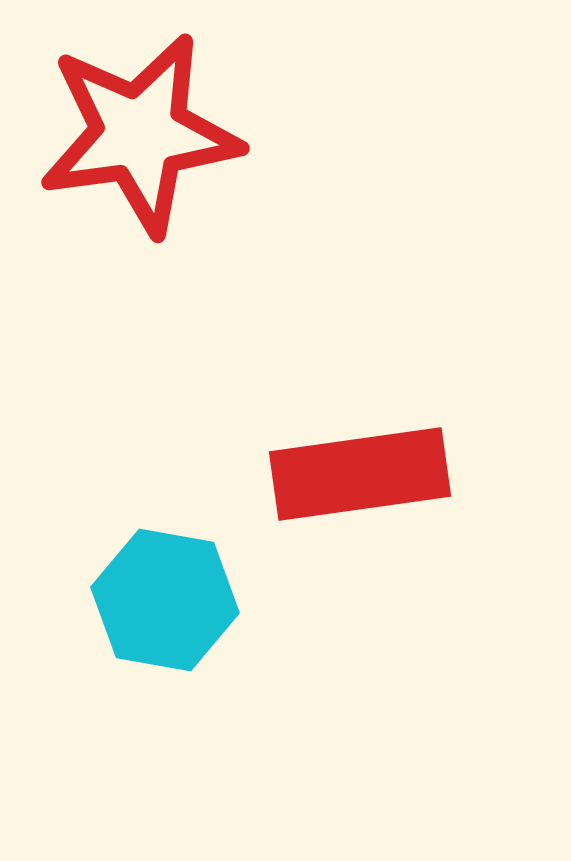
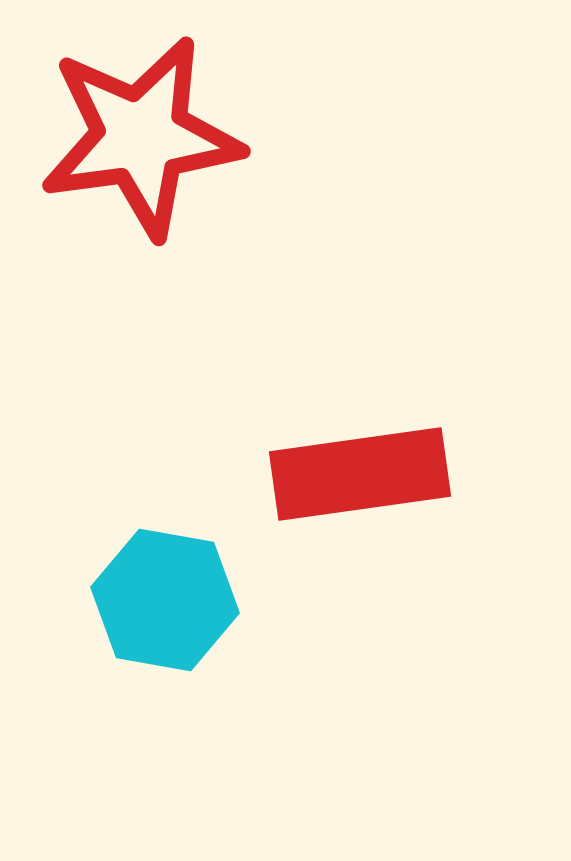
red star: moved 1 px right, 3 px down
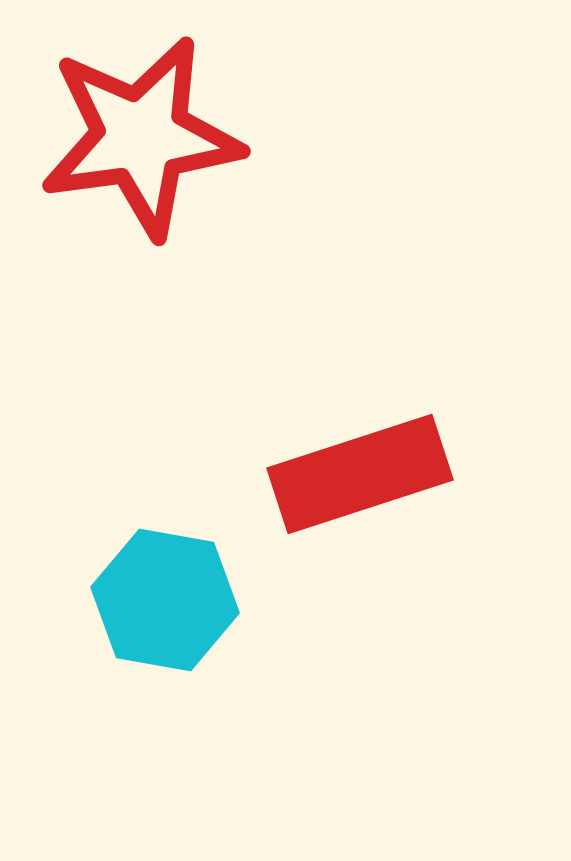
red rectangle: rotated 10 degrees counterclockwise
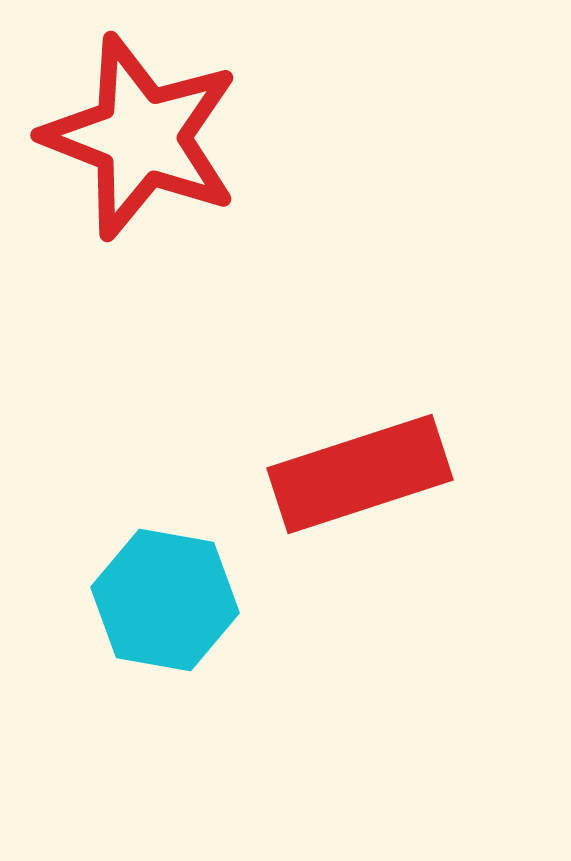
red star: rotated 29 degrees clockwise
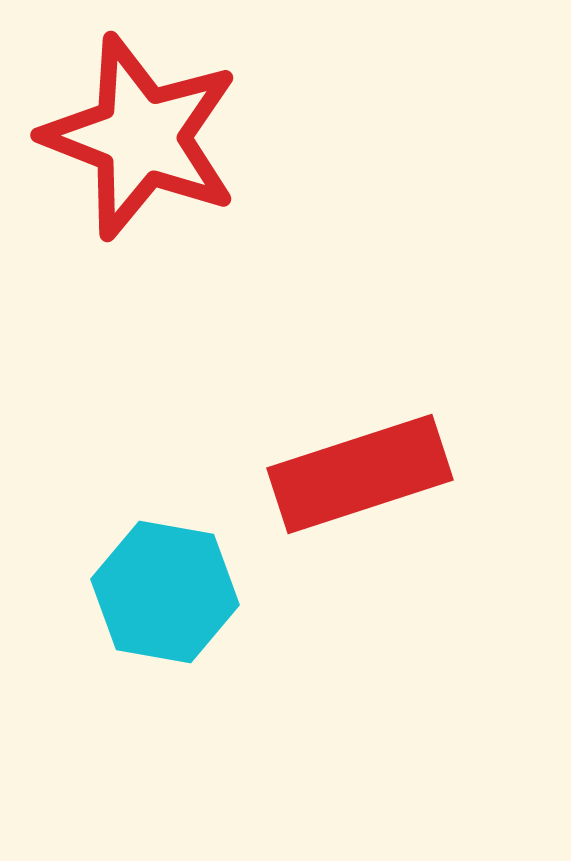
cyan hexagon: moved 8 px up
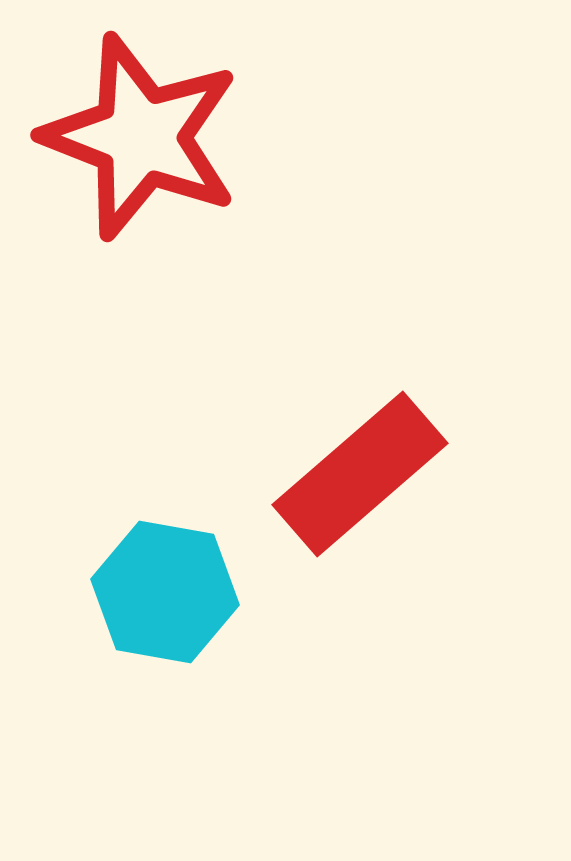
red rectangle: rotated 23 degrees counterclockwise
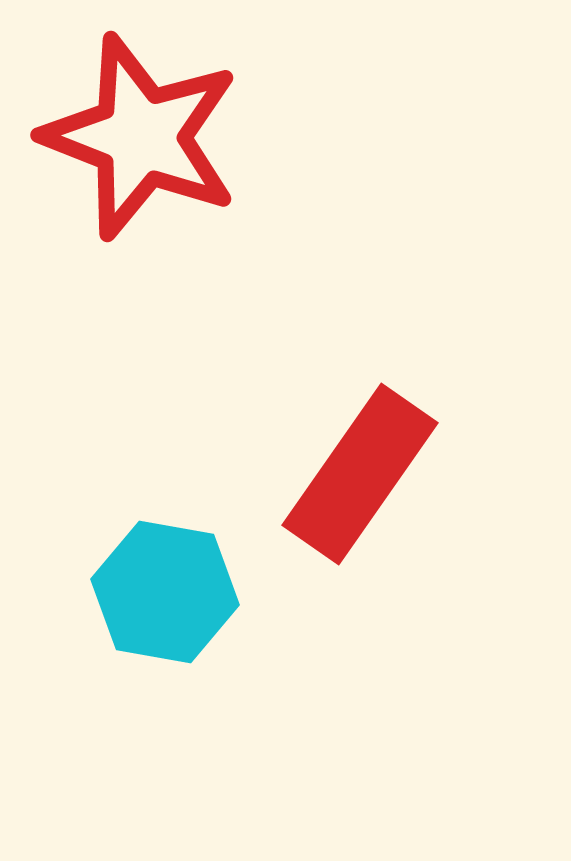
red rectangle: rotated 14 degrees counterclockwise
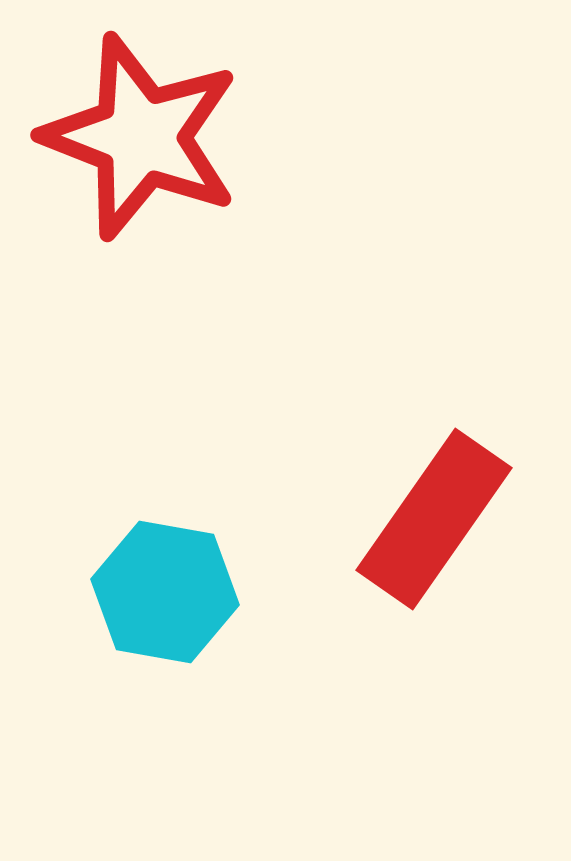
red rectangle: moved 74 px right, 45 px down
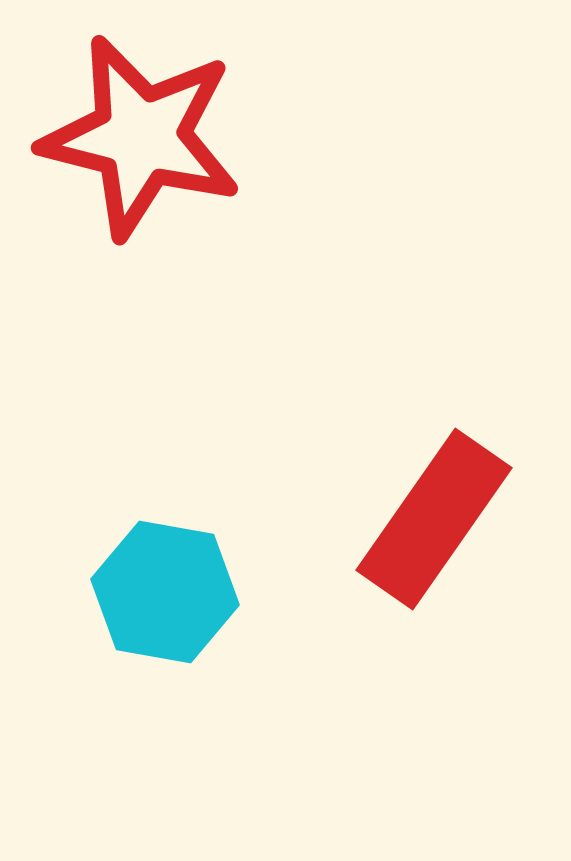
red star: rotated 7 degrees counterclockwise
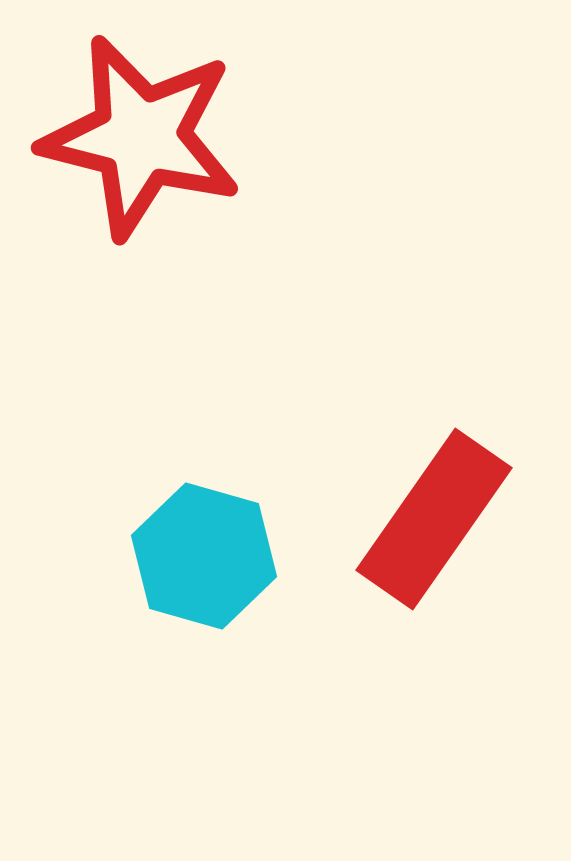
cyan hexagon: moved 39 px right, 36 px up; rotated 6 degrees clockwise
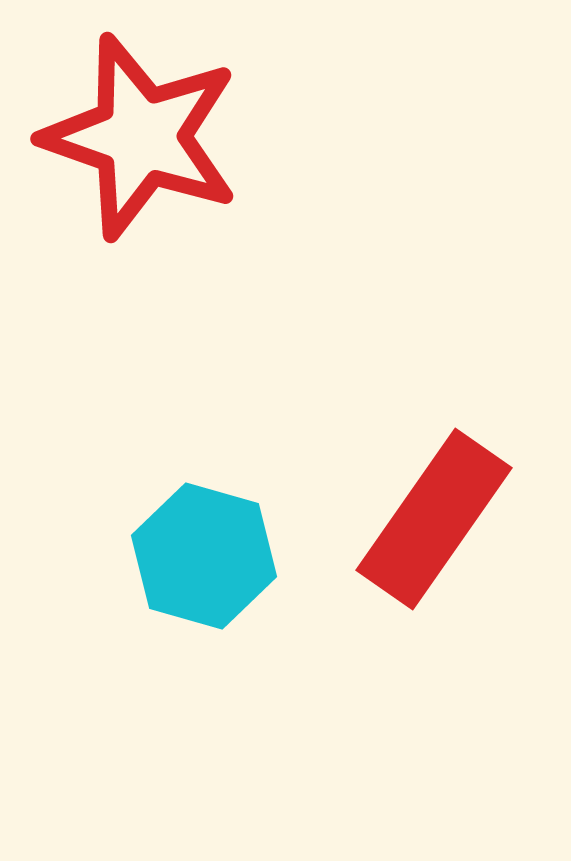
red star: rotated 5 degrees clockwise
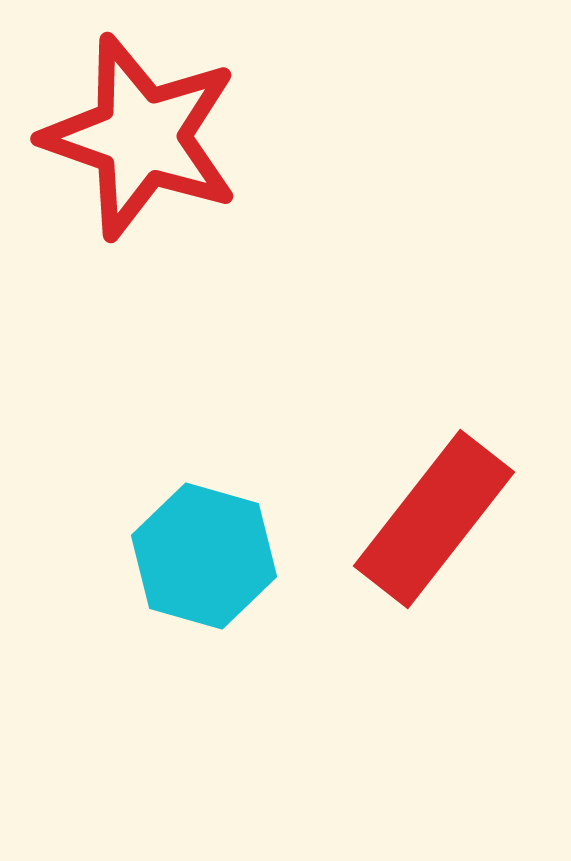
red rectangle: rotated 3 degrees clockwise
